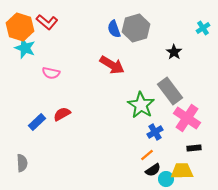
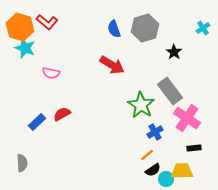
gray hexagon: moved 9 px right
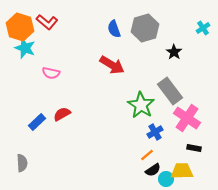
black rectangle: rotated 16 degrees clockwise
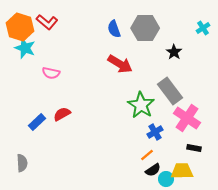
gray hexagon: rotated 16 degrees clockwise
red arrow: moved 8 px right, 1 px up
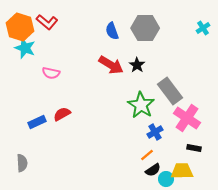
blue semicircle: moved 2 px left, 2 px down
black star: moved 37 px left, 13 px down
red arrow: moved 9 px left, 1 px down
blue rectangle: rotated 18 degrees clockwise
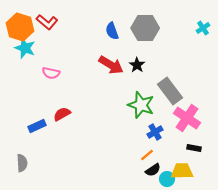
green star: rotated 12 degrees counterclockwise
blue rectangle: moved 4 px down
cyan circle: moved 1 px right
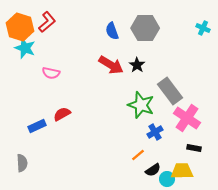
red L-shape: rotated 80 degrees counterclockwise
cyan cross: rotated 32 degrees counterclockwise
orange line: moved 9 px left
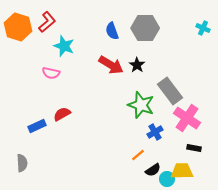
orange hexagon: moved 2 px left
cyan star: moved 39 px right, 2 px up
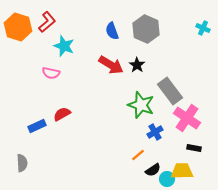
gray hexagon: moved 1 px right, 1 px down; rotated 24 degrees clockwise
